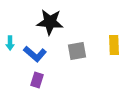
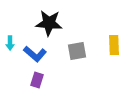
black star: moved 1 px left, 1 px down
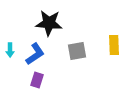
cyan arrow: moved 7 px down
blue L-shape: rotated 75 degrees counterclockwise
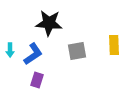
blue L-shape: moved 2 px left
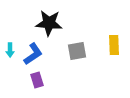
purple rectangle: rotated 35 degrees counterclockwise
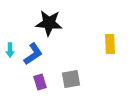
yellow rectangle: moved 4 px left, 1 px up
gray square: moved 6 px left, 28 px down
purple rectangle: moved 3 px right, 2 px down
